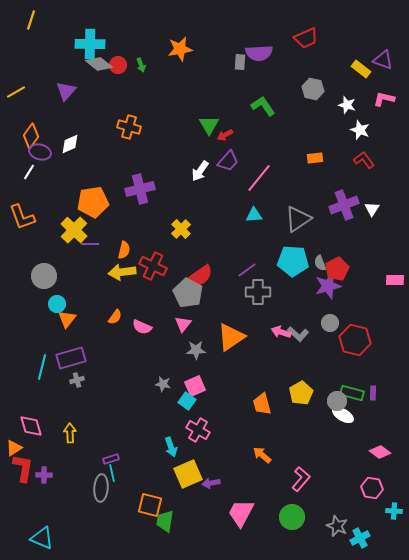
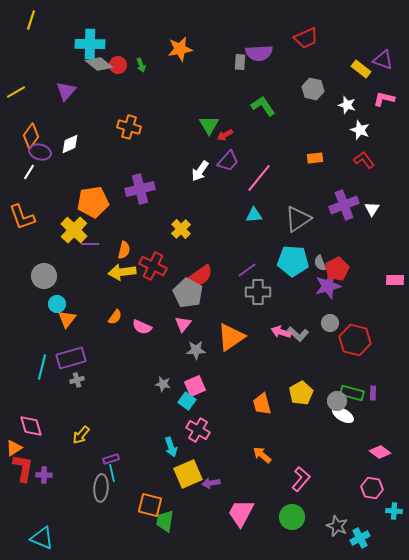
yellow arrow at (70, 433): moved 11 px right, 2 px down; rotated 138 degrees counterclockwise
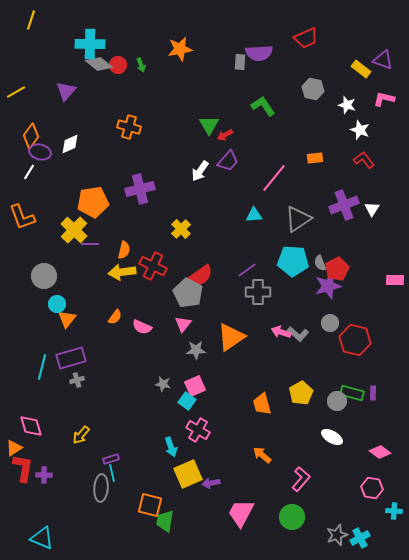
pink line at (259, 178): moved 15 px right
white ellipse at (343, 415): moved 11 px left, 22 px down
gray star at (337, 526): moved 9 px down; rotated 30 degrees clockwise
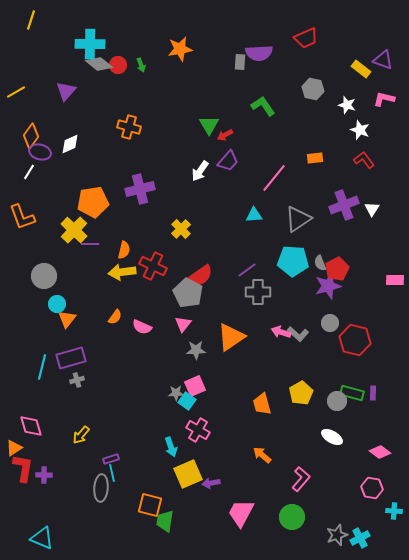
gray star at (163, 384): moved 13 px right, 9 px down; rotated 14 degrees counterclockwise
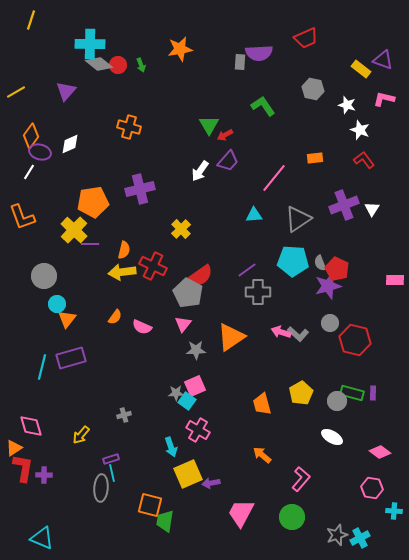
red pentagon at (337, 269): rotated 20 degrees counterclockwise
gray cross at (77, 380): moved 47 px right, 35 px down
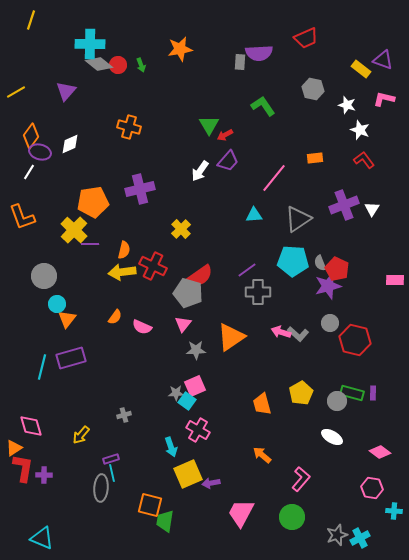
gray pentagon at (188, 293): rotated 12 degrees counterclockwise
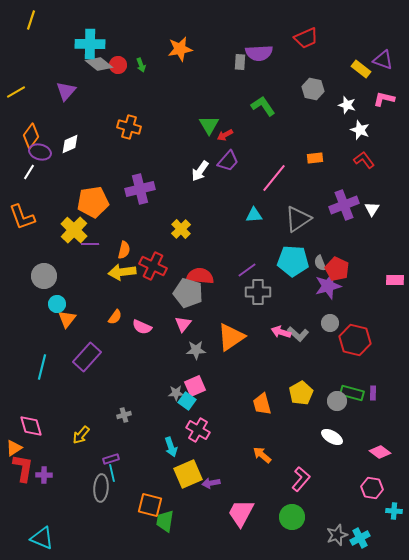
red semicircle at (200, 276): rotated 140 degrees counterclockwise
purple rectangle at (71, 358): moved 16 px right, 1 px up; rotated 32 degrees counterclockwise
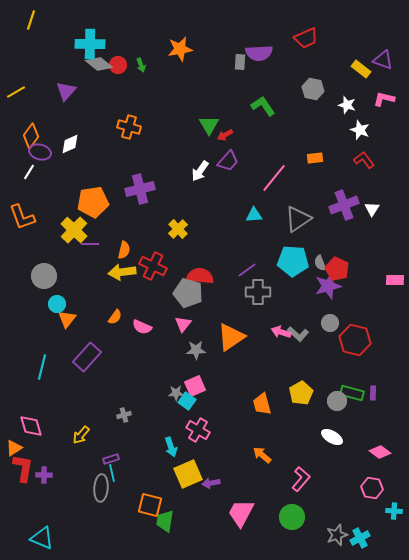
yellow cross at (181, 229): moved 3 px left
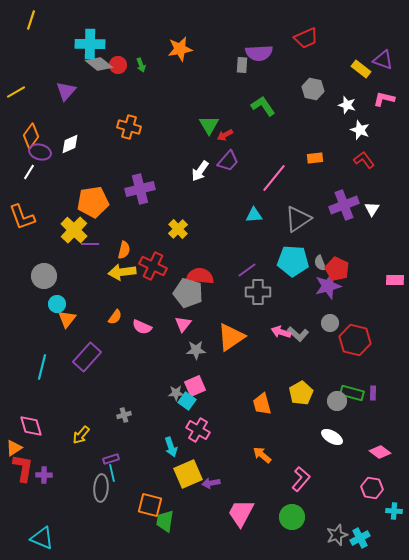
gray rectangle at (240, 62): moved 2 px right, 3 px down
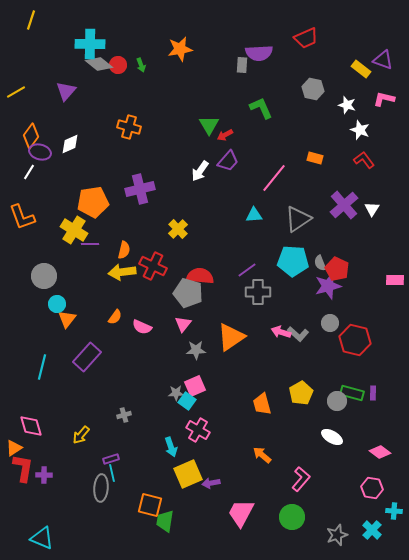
green L-shape at (263, 106): moved 2 px left, 2 px down; rotated 10 degrees clockwise
orange rectangle at (315, 158): rotated 21 degrees clockwise
purple cross at (344, 205): rotated 20 degrees counterclockwise
yellow cross at (74, 230): rotated 12 degrees counterclockwise
cyan cross at (360, 538): moved 12 px right, 8 px up; rotated 18 degrees counterclockwise
